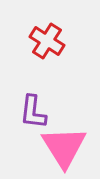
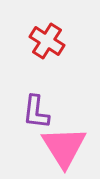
purple L-shape: moved 3 px right
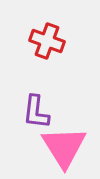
red cross: rotated 12 degrees counterclockwise
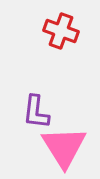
red cross: moved 14 px right, 10 px up
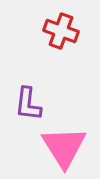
purple L-shape: moved 8 px left, 8 px up
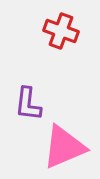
pink triangle: rotated 39 degrees clockwise
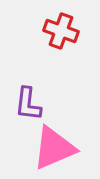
pink triangle: moved 10 px left, 1 px down
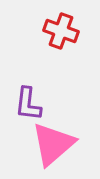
pink triangle: moved 1 px left, 4 px up; rotated 18 degrees counterclockwise
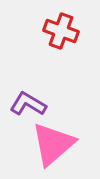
purple L-shape: rotated 114 degrees clockwise
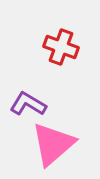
red cross: moved 16 px down
